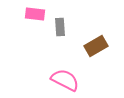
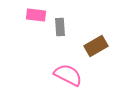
pink rectangle: moved 1 px right, 1 px down
pink semicircle: moved 3 px right, 5 px up
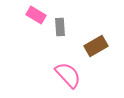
pink rectangle: rotated 24 degrees clockwise
pink semicircle: rotated 20 degrees clockwise
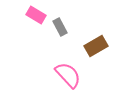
gray rectangle: rotated 24 degrees counterclockwise
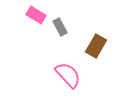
brown rectangle: rotated 30 degrees counterclockwise
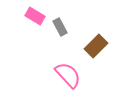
pink rectangle: moved 1 px left, 1 px down
brown rectangle: rotated 15 degrees clockwise
